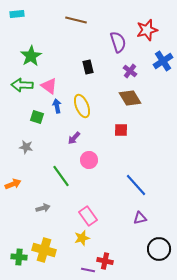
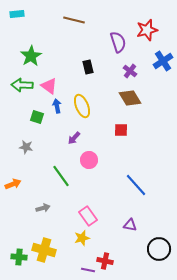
brown line: moved 2 px left
purple triangle: moved 10 px left, 7 px down; rotated 24 degrees clockwise
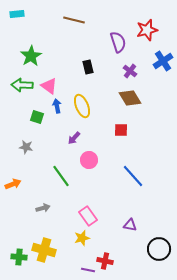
blue line: moved 3 px left, 9 px up
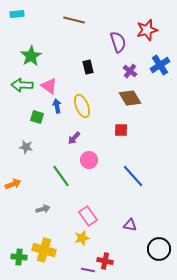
blue cross: moved 3 px left, 4 px down
gray arrow: moved 1 px down
